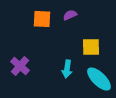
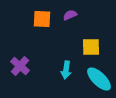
cyan arrow: moved 1 px left, 1 px down
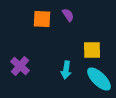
purple semicircle: moved 2 px left; rotated 80 degrees clockwise
yellow square: moved 1 px right, 3 px down
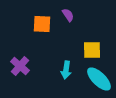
orange square: moved 5 px down
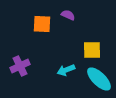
purple semicircle: rotated 32 degrees counterclockwise
purple cross: rotated 24 degrees clockwise
cyan arrow: rotated 60 degrees clockwise
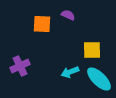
cyan arrow: moved 4 px right, 2 px down
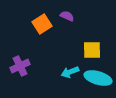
purple semicircle: moved 1 px left, 1 px down
orange square: rotated 36 degrees counterclockwise
cyan ellipse: moved 1 px left, 1 px up; rotated 28 degrees counterclockwise
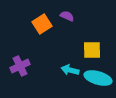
cyan arrow: moved 2 px up; rotated 36 degrees clockwise
